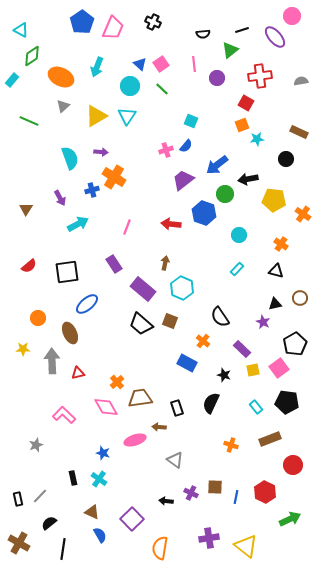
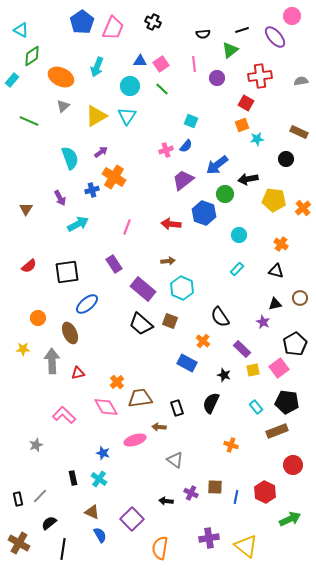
blue triangle at (140, 64): moved 3 px up; rotated 40 degrees counterclockwise
purple arrow at (101, 152): rotated 40 degrees counterclockwise
orange cross at (303, 214): moved 6 px up; rotated 14 degrees clockwise
brown arrow at (165, 263): moved 3 px right, 2 px up; rotated 72 degrees clockwise
brown rectangle at (270, 439): moved 7 px right, 8 px up
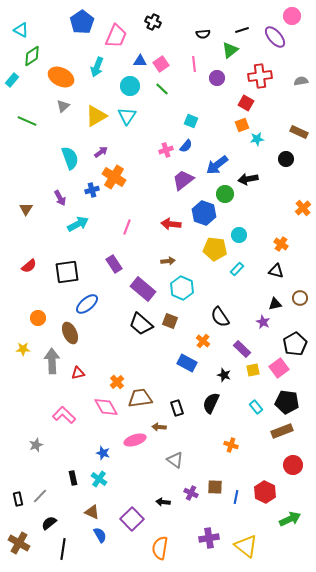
pink trapezoid at (113, 28): moved 3 px right, 8 px down
green line at (29, 121): moved 2 px left
yellow pentagon at (274, 200): moved 59 px left, 49 px down
brown rectangle at (277, 431): moved 5 px right
black arrow at (166, 501): moved 3 px left, 1 px down
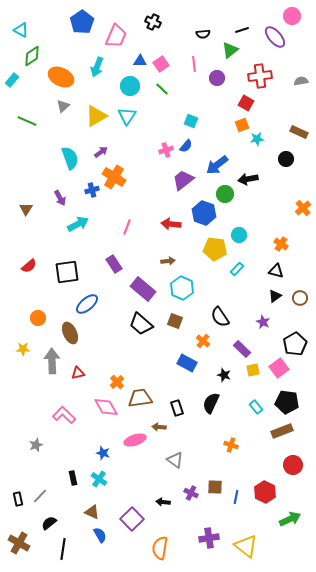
black triangle at (275, 304): moved 8 px up; rotated 24 degrees counterclockwise
brown square at (170, 321): moved 5 px right
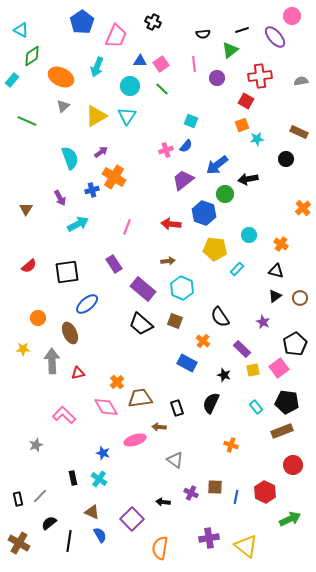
red square at (246, 103): moved 2 px up
cyan circle at (239, 235): moved 10 px right
black line at (63, 549): moved 6 px right, 8 px up
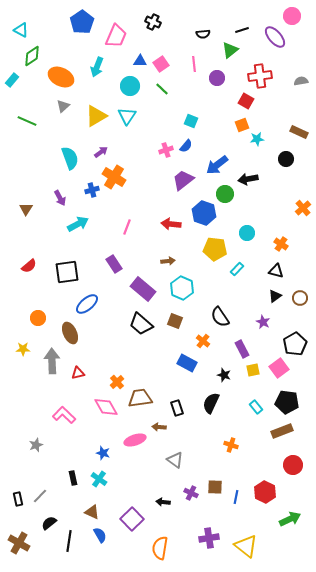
cyan circle at (249, 235): moved 2 px left, 2 px up
purple rectangle at (242, 349): rotated 18 degrees clockwise
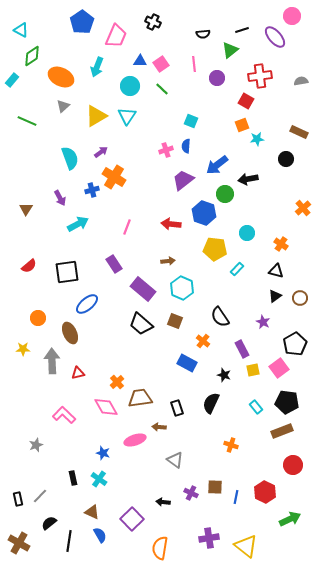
blue semicircle at (186, 146): rotated 144 degrees clockwise
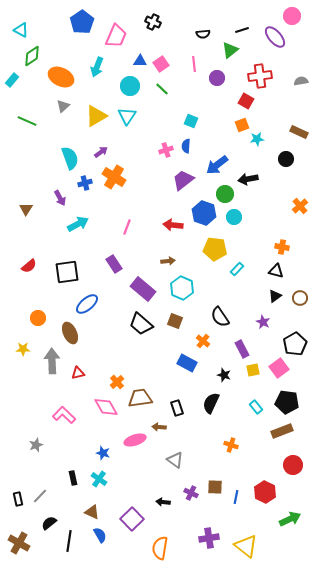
blue cross at (92, 190): moved 7 px left, 7 px up
orange cross at (303, 208): moved 3 px left, 2 px up
red arrow at (171, 224): moved 2 px right, 1 px down
cyan circle at (247, 233): moved 13 px left, 16 px up
orange cross at (281, 244): moved 1 px right, 3 px down; rotated 24 degrees counterclockwise
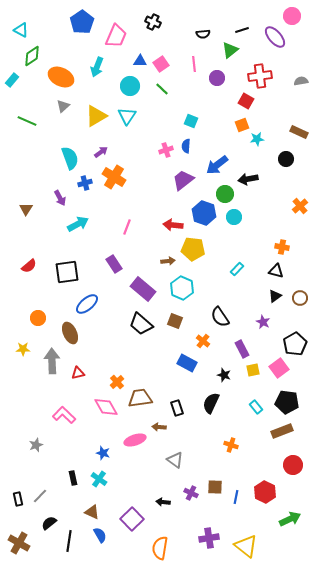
yellow pentagon at (215, 249): moved 22 px left
